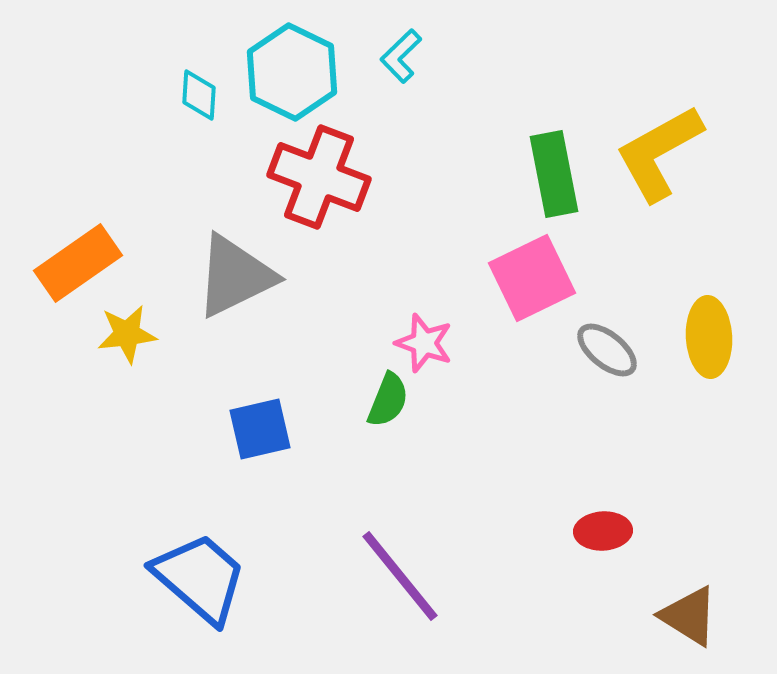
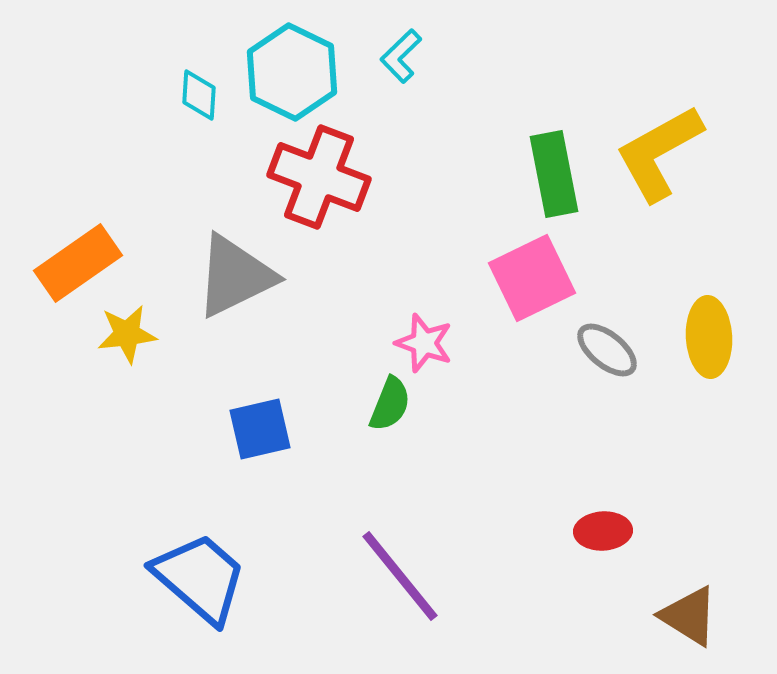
green semicircle: moved 2 px right, 4 px down
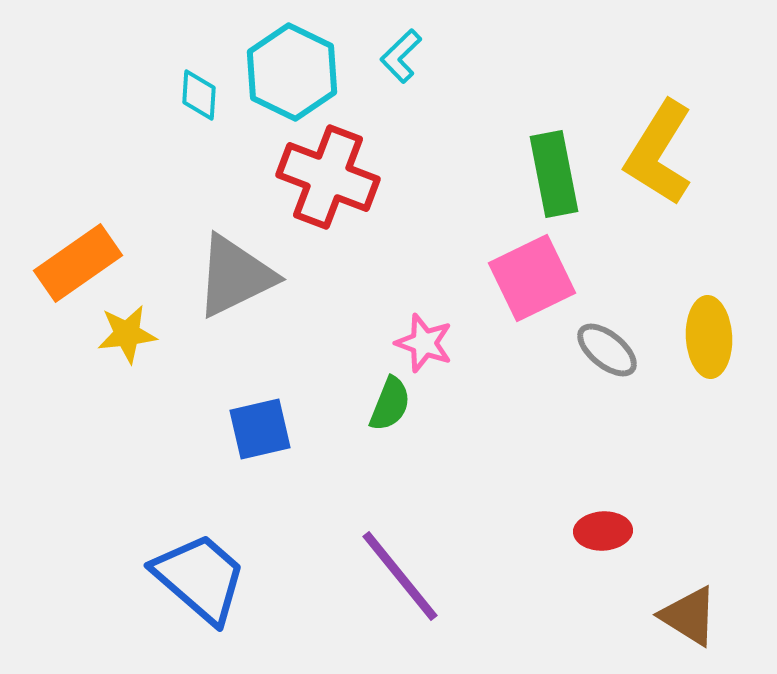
yellow L-shape: rotated 29 degrees counterclockwise
red cross: moved 9 px right
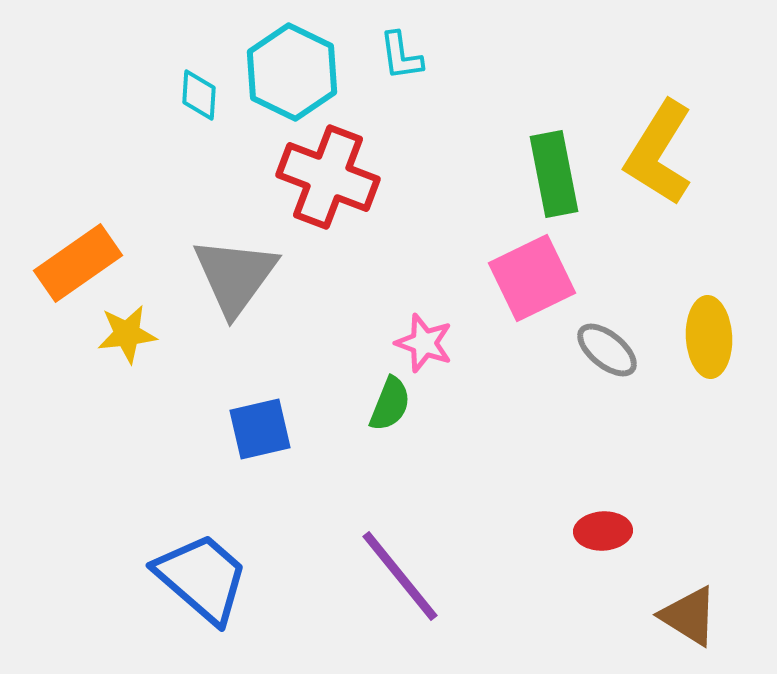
cyan L-shape: rotated 54 degrees counterclockwise
gray triangle: rotated 28 degrees counterclockwise
blue trapezoid: moved 2 px right
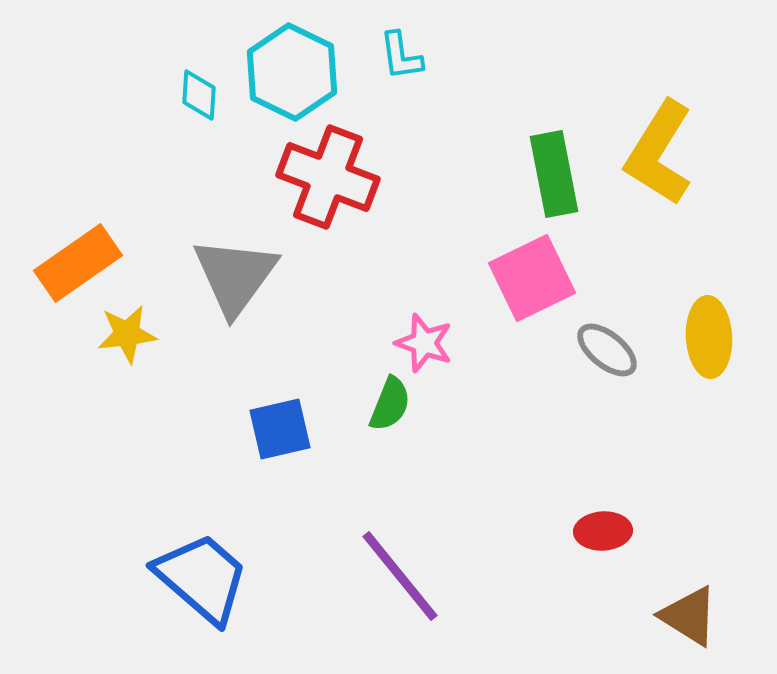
blue square: moved 20 px right
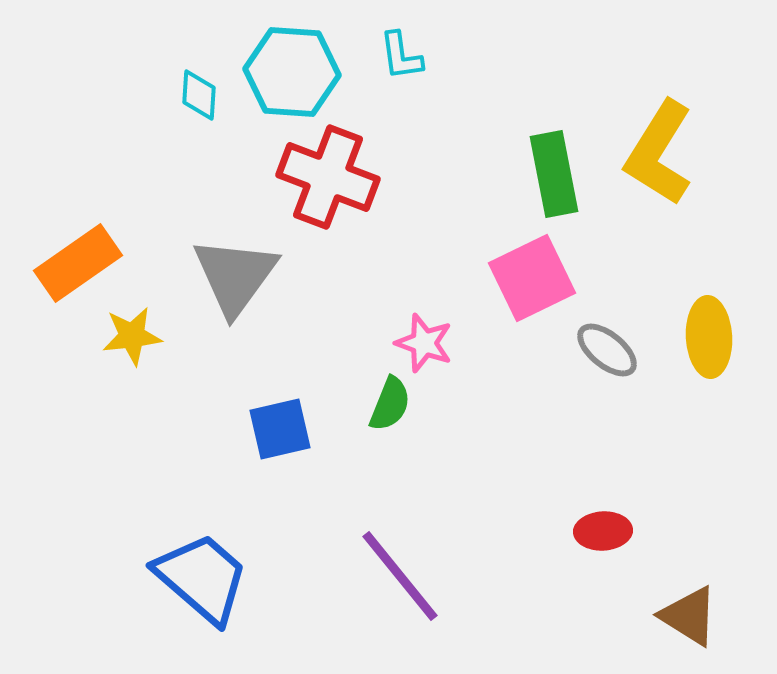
cyan hexagon: rotated 22 degrees counterclockwise
yellow star: moved 5 px right, 2 px down
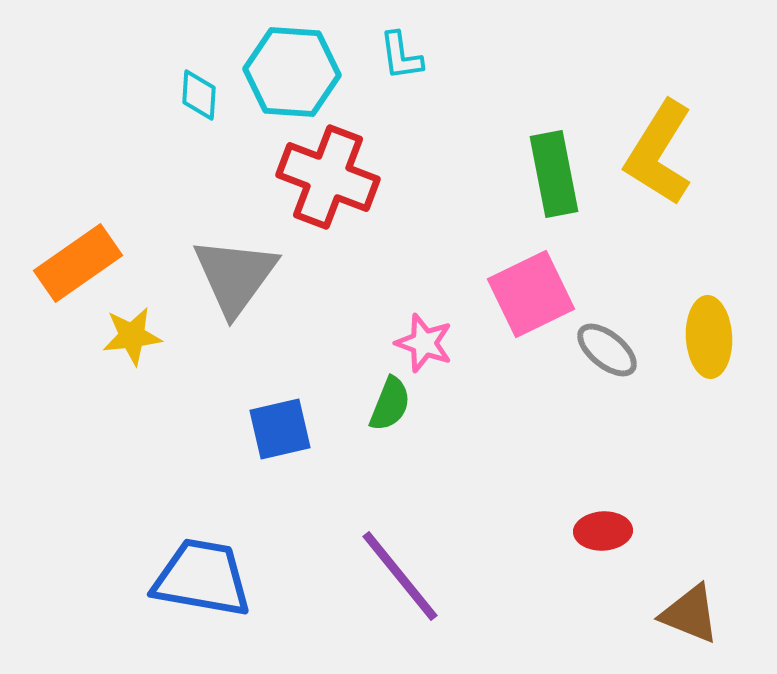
pink square: moved 1 px left, 16 px down
blue trapezoid: rotated 31 degrees counterclockwise
brown triangle: moved 1 px right, 2 px up; rotated 10 degrees counterclockwise
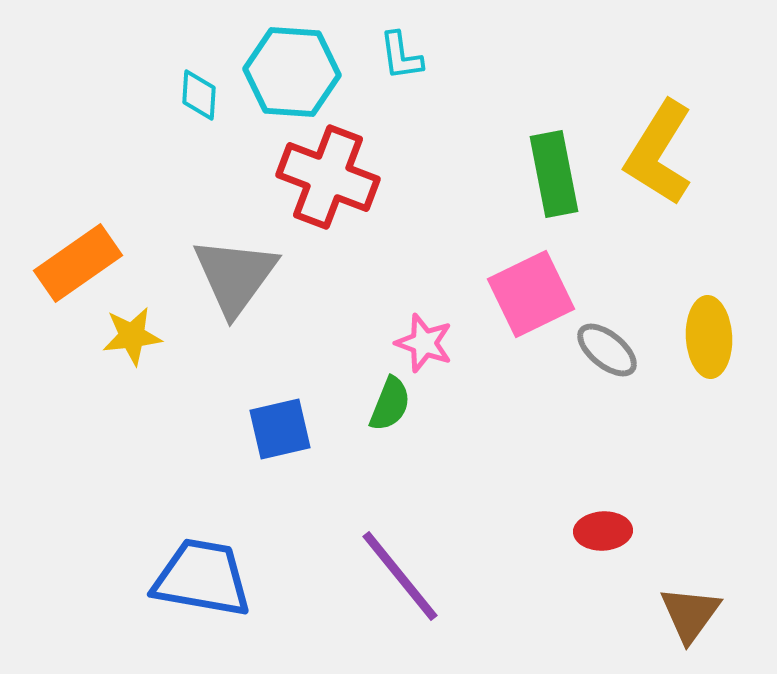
brown triangle: rotated 44 degrees clockwise
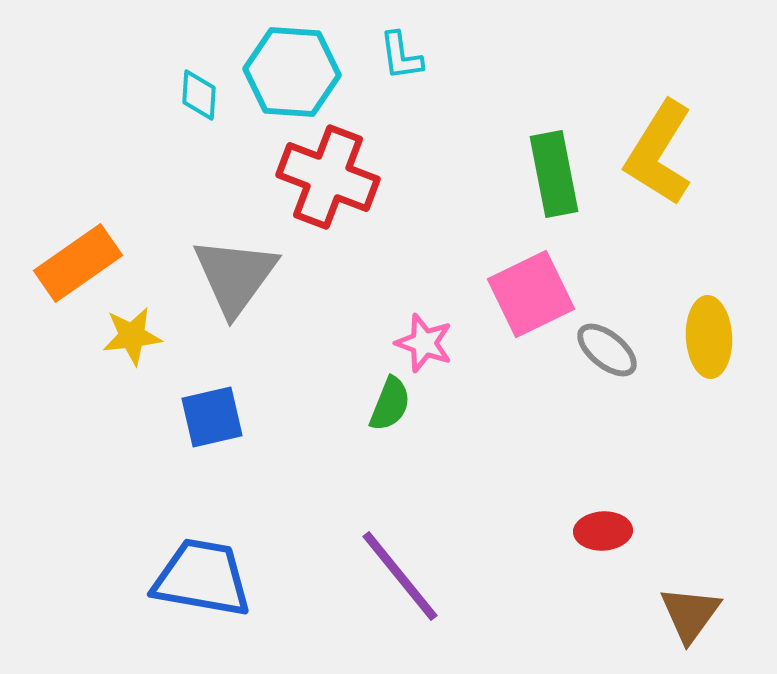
blue square: moved 68 px left, 12 px up
